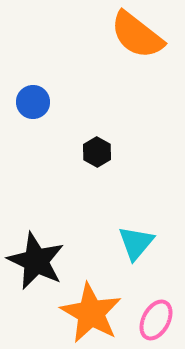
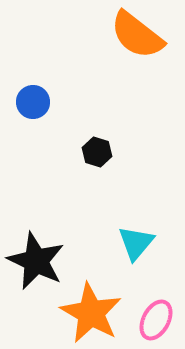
black hexagon: rotated 12 degrees counterclockwise
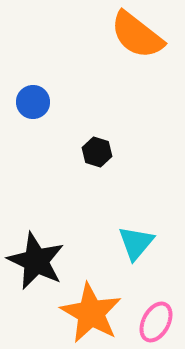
pink ellipse: moved 2 px down
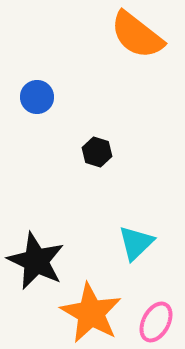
blue circle: moved 4 px right, 5 px up
cyan triangle: rotated 6 degrees clockwise
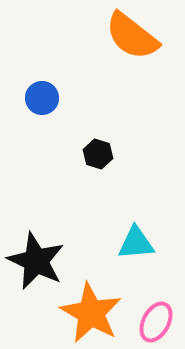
orange semicircle: moved 5 px left, 1 px down
blue circle: moved 5 px right, 1 px down
black hexagon: moved 1 px right, 2 px down
cyan triangle: rotated 39 degrees clockwise
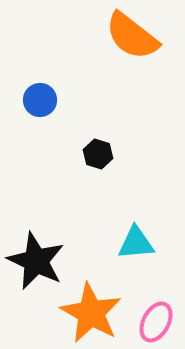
blue circle: moved 2 px left, 2 px down
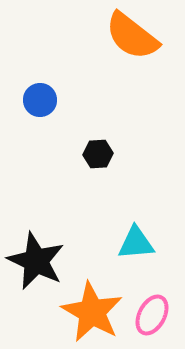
black hexagon: rotated 20 degrees counterclockwise
orange star: moved 1 px right, 1 px up
pink ellipse: moved 4 px left, 7 px up
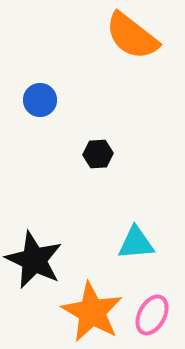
black star: moved 2 px left, 1 px up
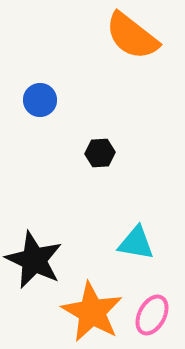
black hexagon: moved 2 px right, 1 px up
cyan triangle: rotated 15 degrees clockwise
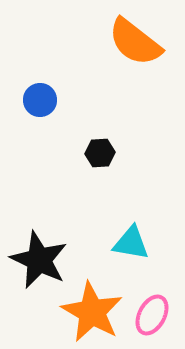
orange semicircle: moved 3 px right, 6 px down
cyan triangle: moved 5 px left
black star: moved 5 px right
